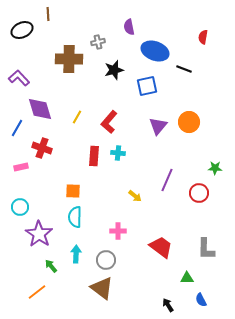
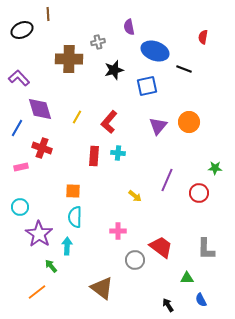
cyan arrow: moved 9 px left, 8 px up
gray circle: moved 29 px right
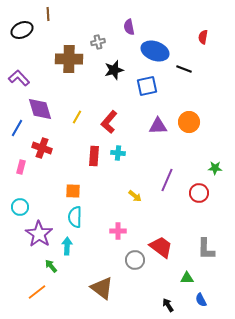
purple triangle: rotated 48 degrees clockwise
pink rectangle: rotated 64 degrees counterclockwise
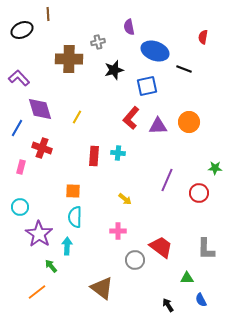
red L-shape: moved 22 px right, 4 px up
yellow arrow: moved 10 px left, 3 px down
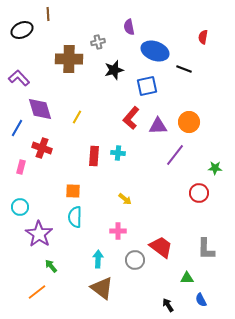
purple line: moved 8 px right, 25 px up; rotated 15 degrees clockwise
cyan arrow: moved 31 px right, 13 px down
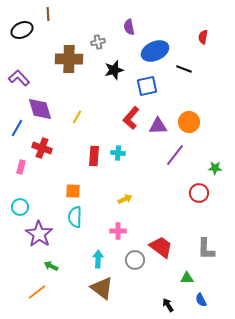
blue ellipse: rotated 44 degrees counterclockwise
yellow arrow: rotated 64 degrees counterclockwise
green arrow: rotated 24 degrees counterclockwise
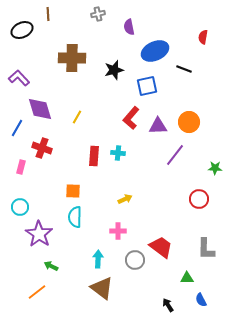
gray cross: moved 28 px up
brown cross: moved 3 px right, 1 px up
red circle: moved 6 px down
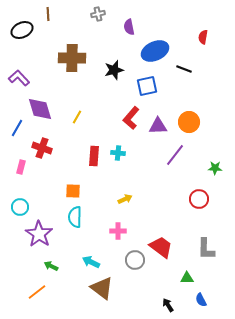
cyan arrow: moved 7 px left, 3 px down; rotated 66 degrees counterclockwise
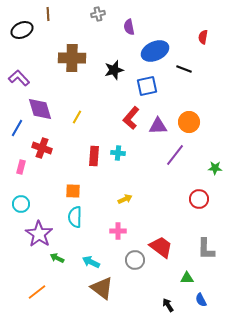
cyan circle: moved 1 px right, 3 px up
green arrow: moved 6 px right, 8 px up
